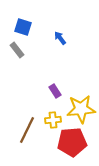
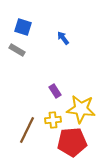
blue arrow: moved 3 px right
gray rectangle: rotated 21 degrees counterclockwise
yellow star: rotated 12 degrees clockwise
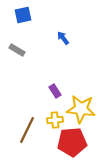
blue square: moved 12 px up; rotated 30 degrees counterclockwise
yellow cross: moved 2 px right
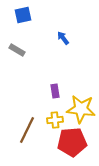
purple rectangle: rotated 24 degrees clockwise
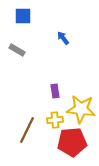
blue square: moved 1 px down; rotated 12 degrees clockwise
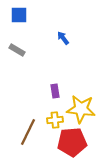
blue square: moved 4 px left, 1 px up
brown line: moved 1 px right, 2 px down
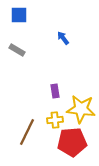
brown line: moved 1 px left
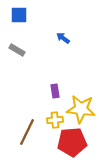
blue arrow: rotated 16 degrees counterclockwise
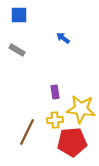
purple rectangle: moved 1 px down
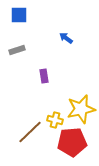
blue arrow: moved 3 px right
gray rectangle: rotated 49 degrees counterclockwise
purple rectangle: moved 11 px left, 16 px up
yellow star: rotated 20 degrees counterclockwise
yellow cross: rotated 21 degrees clockwise
brown line: moved 3 px right; rotated 20 degrees clockwise
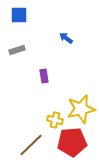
brown line: moved 1 px right, 13 px down
